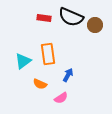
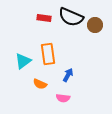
pink semicircle: moved 2 px right; rotated 40 degrees clockwise
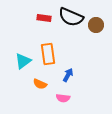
brown circle: moved 1 px right
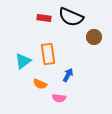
brown circle: moved 2 px left, 12 px down
pink semicircle: moved 4 px left
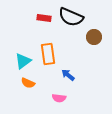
blue arrow: rotated 80 degrees counterclockwise
orange semicircle: moved 12 px left, 1 px up
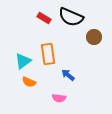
red rectangle: rotated 24 degrees clockwise
orange semicircle: moved 1 px right, 1 px up
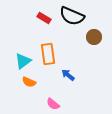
black semicircle: moved 1 px right, 1 px up
pink semicircle: moved 6 px left, 6 px down; rotated 32 degrees clockwise
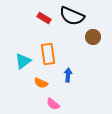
brown circle: moved 1 px left
blue arrow: rotated 56 degrees clockwise
orange semicircle: moved 12 px right, 1 px down
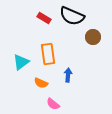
cyan triangle: moved 2 px left, 1 px down
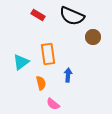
red rectangle: moved 6 px left, 3 px up
orange semicircle: rotated 128 degrees counterclockwise
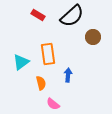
black semicircle: rotated 65 degrees counterclockwise
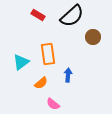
orange semicircle: rotated 64 degrees clockwise
